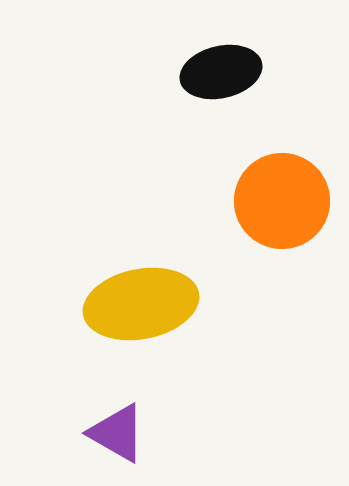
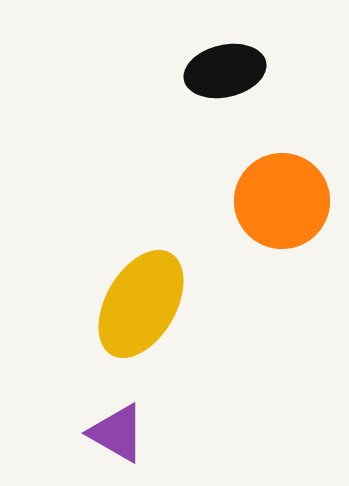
black ellipse: moved 4 px right, 1 px up
yellow ellipse: rotated 49 degrees counterclockwise
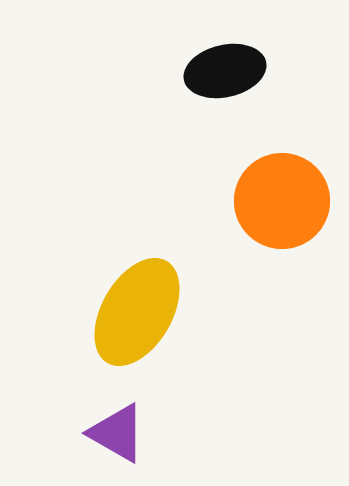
yellow ellipse: moved 4 px left, 8 px down
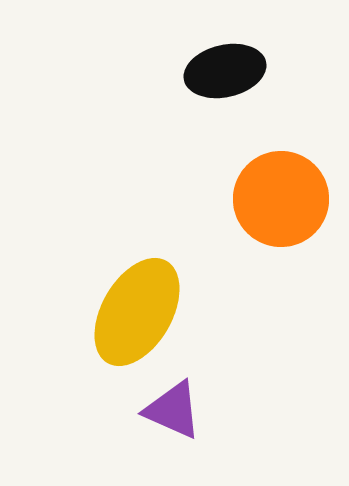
orange circle: moved 1 px left, 2 px up
purple triangle: moved 56 px right, 23 px up; rotated 6 degrees counterclockwise
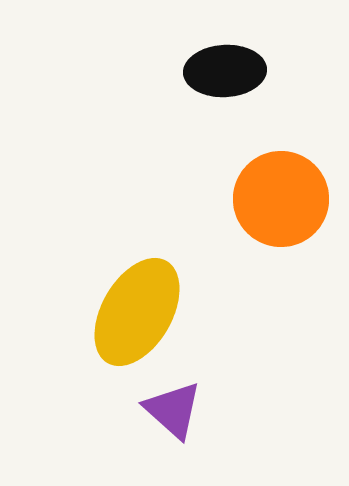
black ellipse: rotated 10 degrees clockwise
purple triangle: rotated 18 degrees clockwise
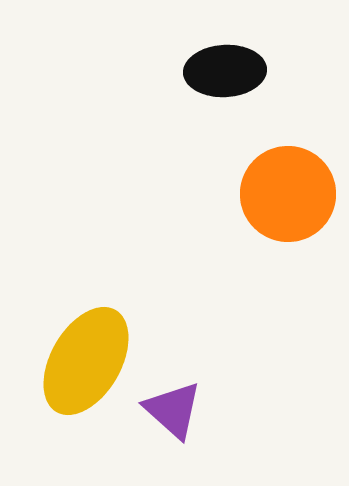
orange circle: moved 7 px right, 5 px up
yellow ellipse: moved 51 px left, 49 px down
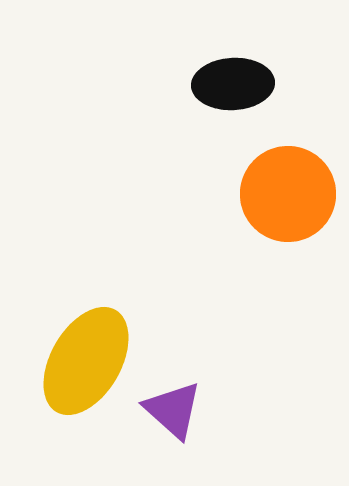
black ellipse: moved 8 px right, 13 px down
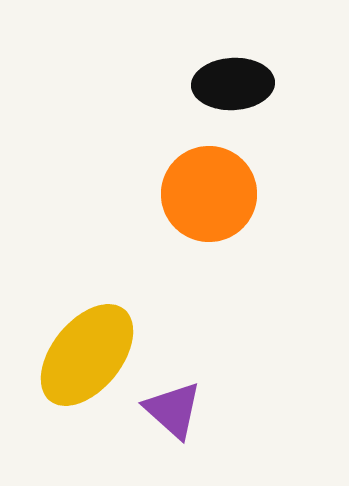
orange circle: moved 79 px left
yellow ellipse: moved 1 px right, 6 px up; rotated 9 degrees clockwise
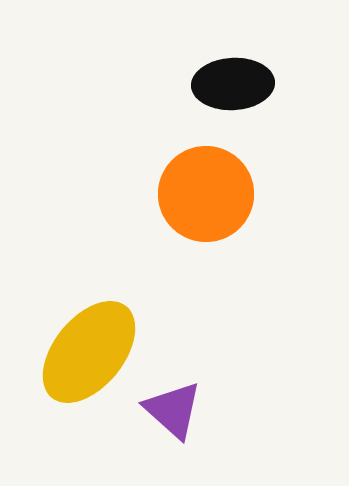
orange circle: moved 3 px left
yellow ellipse: moved 2 px right, 3 px up
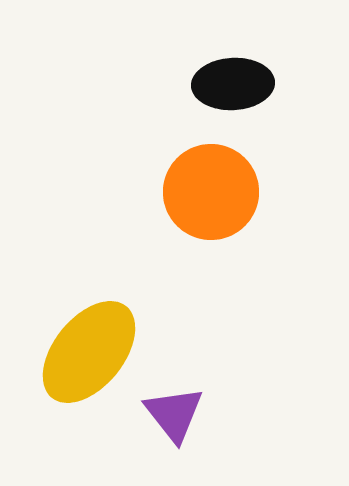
orange circle: moved 5 px right, 2 px up
purple triangle: moved 1 px right, 4 px down; rotated 10 degrees clockwise
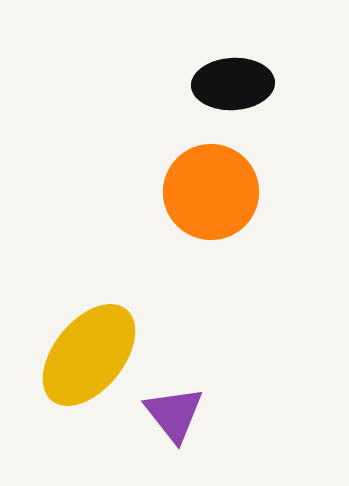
yellow ellipse: moved 3 px down
